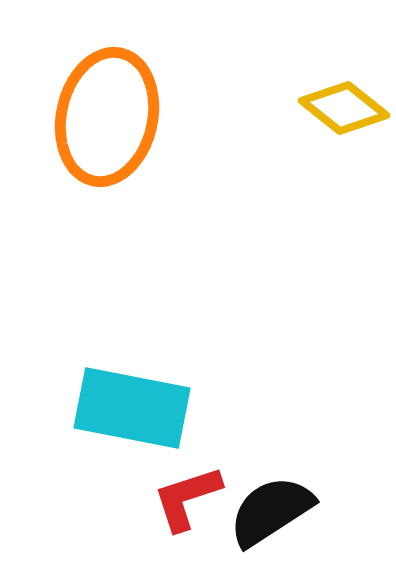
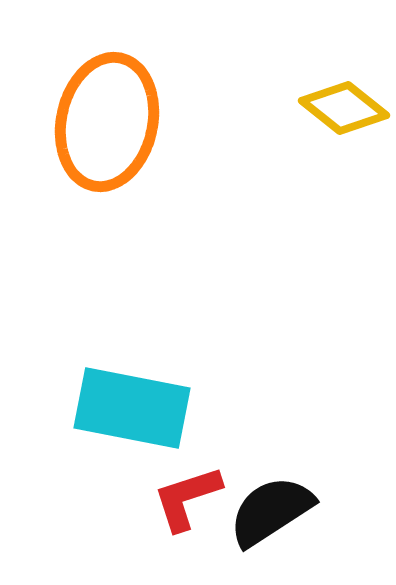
orange ellipse: moved 5 px down
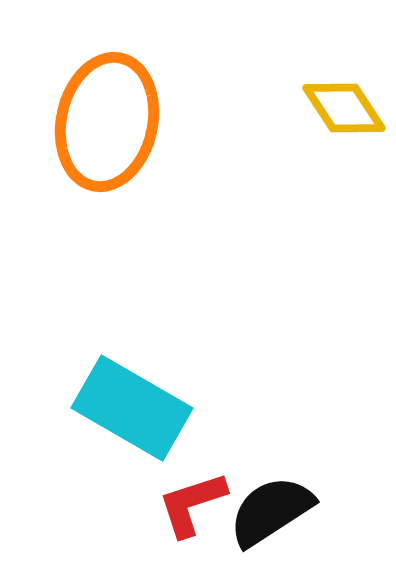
yellow diamond: rotated 18 degrees clockwise
cyan rectangle: rotated 19 degrees clockwise
red L-shape: moved 5 px right, 6 px down
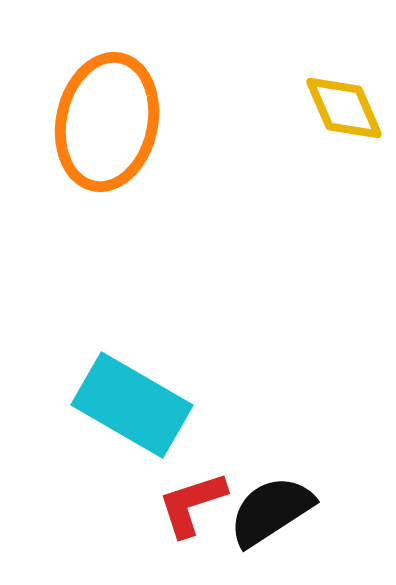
yellow diamond: rotated 10 degrees clockwise
cyan rectangle: moved 3 px up
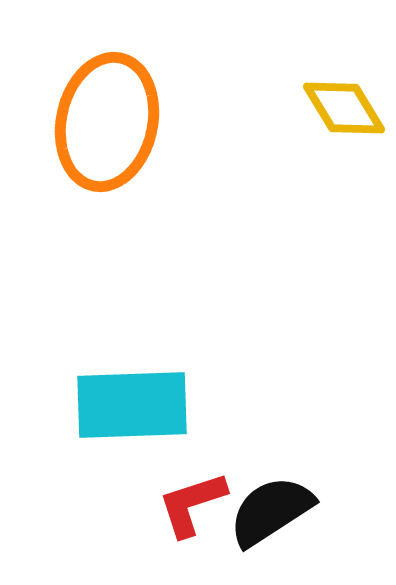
yellow diamond: rotated 8 degrees counterclockwise
cyan rectangle: rotated 32 degrees counterclockwise
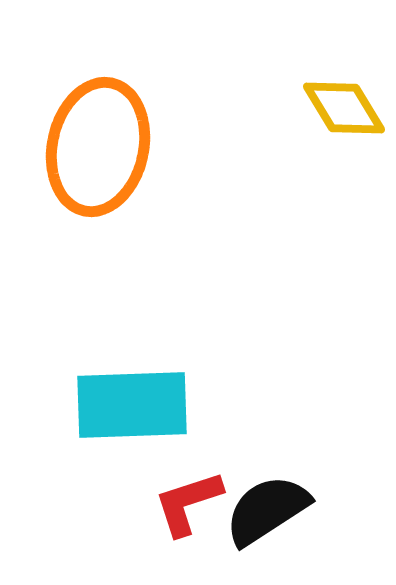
orange ellipse: moved 9 px left, 25 px down
red L-shape: moved 4 px left, 1 px up
black semicircle: moved 4 px left, 1 px up
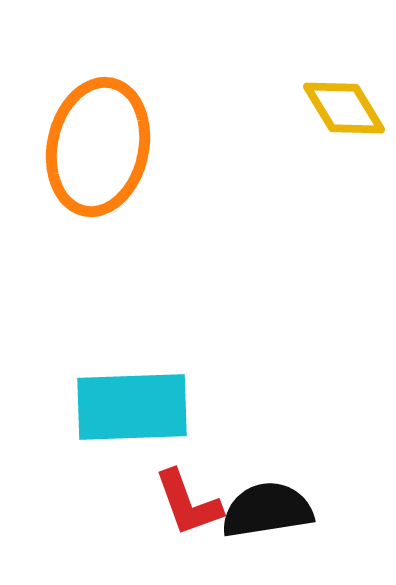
cyan rectangle: moved 2 px down
red L-shape: rotated 92 degrees counterclockwise
black semicircle: rotated 24 degrees clockwise
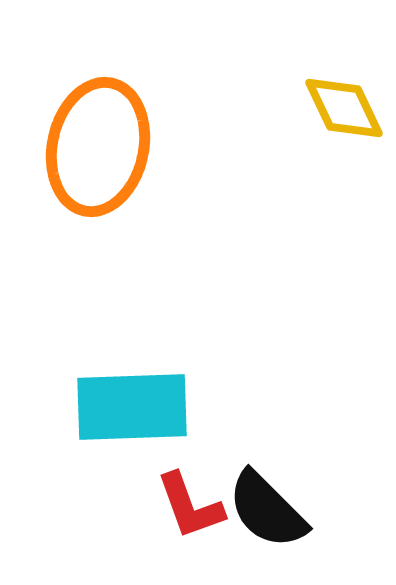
yellow diamond: rotated 6 degrees clockwise
red L-shape: moved 2 px right, 3 px down
black semicircle: rotated 126 degrees counterclockwise
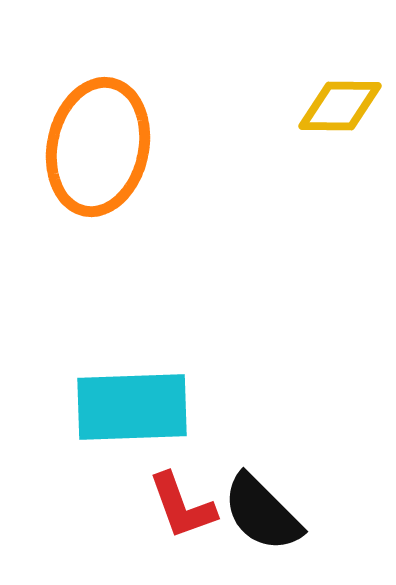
yellow diamond: moved 4 px left, 2 px up; rotated 64 degrees counterclockwise
red L-shape: moved 8 px left
black semicircle: moved 5 px left, 3 px down
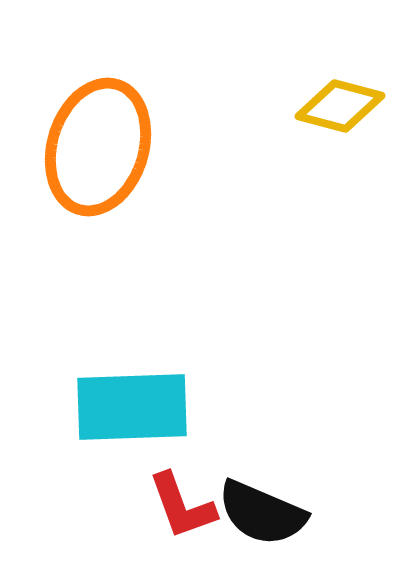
yellow diamond: rotated 14 degrees clockwise
orange ellipse: rotated 5 degrees clockwise
black semicircle: rotated 22 degrees counterclockwise
